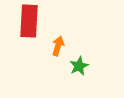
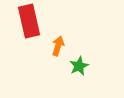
red rectangle: rotated 16 degrees counterclockwise
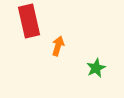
green star: moved 17 px right, 2 px down
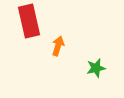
green star: rotated 12 degrees clockwise
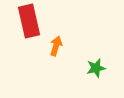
orange arrow: moved 2 px left
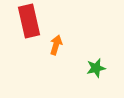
orange arrow: moved 1 px up
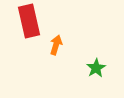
green star: rotated 18 degrees counterclockwise
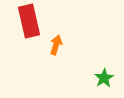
green star: moved 8 px right, 10 px down
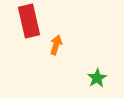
green star: moved 7 px left
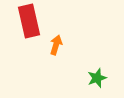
green star: rotated 12 degrees clockwise
